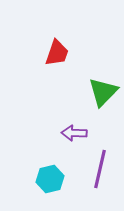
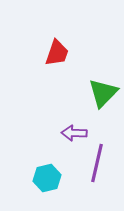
green triangle: moved 1 px down
purple line: moved 3 px left, 6 px up
cyan hexagon: moved 3 px left, 1 px up
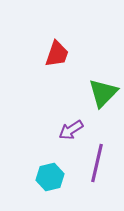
red trapezoid: moved 1 px down
purple arrow: moved 3 px left, 3 px up; rotated 35 degrees counterclockwise
cyan hexagon: moved 3 px right, 1 px up
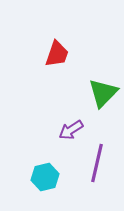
cyan hexagon: moved 5 px left
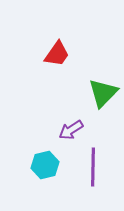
red trapezoid: rotated 16 degrees clockwise
purple line: moved 4 px left, 4 px down; rotated 12 degrees counterclockwise
cyan hexagon: moved 12 px up
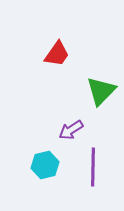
green triangle: moved 2 px left, 2 px up
